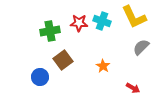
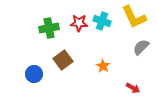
green cross: moved 1 px left, 3 px up
blue circle: moved 6 px left, 3 px up
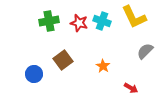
red star: rotated 12 degrees clockwise
green cross: moved 7 px up
gray semicircle: moved 4 px right, 4 px down
red arrow: moved 2 px left
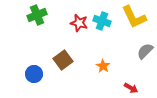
green cross: moved 12 px left, 6 px up; rotated 12 degrees counterclockwise
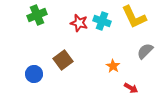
orange star: moved 10 px right
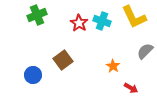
red star: rotated 18 degrees clockwise
blue circle: moved 1 px left, 1 px down
